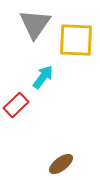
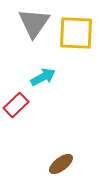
gray triangle: moved 1 px left, 1 px up
yellow square: moved 7 px up
cyan arrow: rotated 25 degrees clockwise
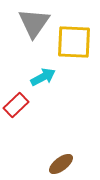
yellow square: moved 2 px left, 9 px down
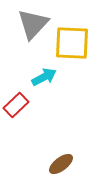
gray triangle: moved 1 px left, 1 px down; rotated 8 degrees clockwise
yellow square: moved 2 px left, 1 px down
cyan arrow: moved 1 px right
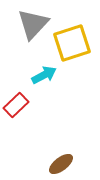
yellow square: rotated 21 degrees counterclockwise
cyan arrow: moved 2 px up
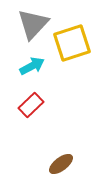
cyan arrow: moved 12 px left, 9 px up
red rectangle: moved 15 px right
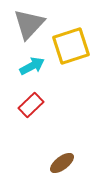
gray triangle: moved 4 px left
yellow square: moved 1 px left, 3 px down
brown ellipse: moved 1 px right, 1 px up
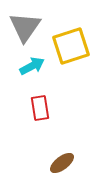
gray triangle: moved 4 px left, 3 px down; rotated 8 degrees counterclockwise
red rectangle: moved 9 px right, 3 px down; rotated 55 degrees counterclockwise
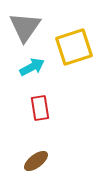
yellow square: moved 3 px right, 1 px down
cyan arrow: moved 1 px down
brown ellipse: moved 26 px left, 2 px up
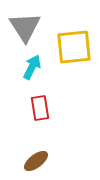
gray triangle: rotated 8 degrees counterclockwise
yellow square: rotated 12 degrees clockwise
cyan arrow: rotated 35 degrees counterclockwise
